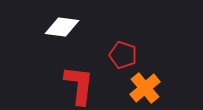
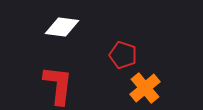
red L-shape: moved 21 px left
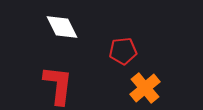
white diamond: rotated 56 degrees clockwise
red pentagon: moved 4 px up; rotated 24 degrees counterclockwise
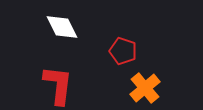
red pentagon: rotated 24 degrees clockwise
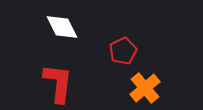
red pentagon: rotated 28 degrees clockwise
red L-shape: moved 2 px up
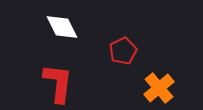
orange cross: moved 14 px right
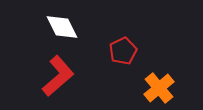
red L-shape: moved 7 px up; rotated 42 degrees clockwise
